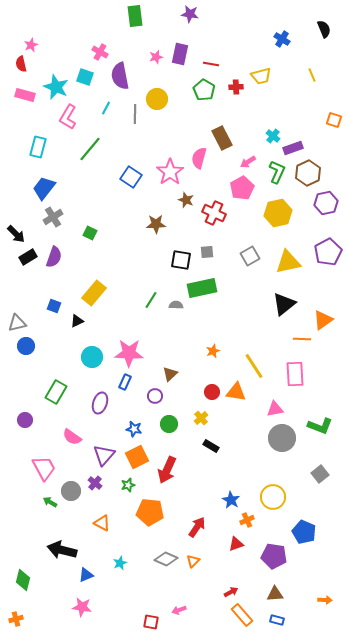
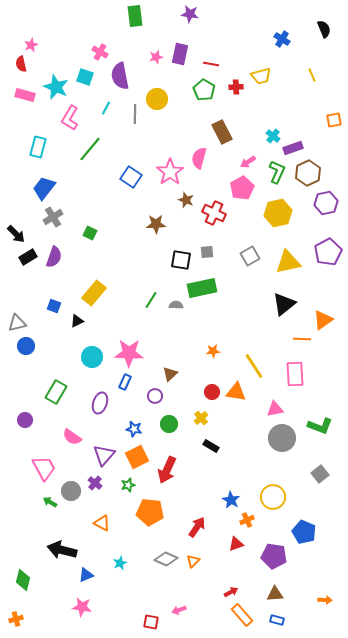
pink L-shape at (68, 117): moved 2 px right, 1 px down
orange square at (334, 120): rotated 28 degrees counterclockwise
brown rectangle at (222, 138): moved 6 px up
orange star at (213, 351): rotated 16 degrees clockwise
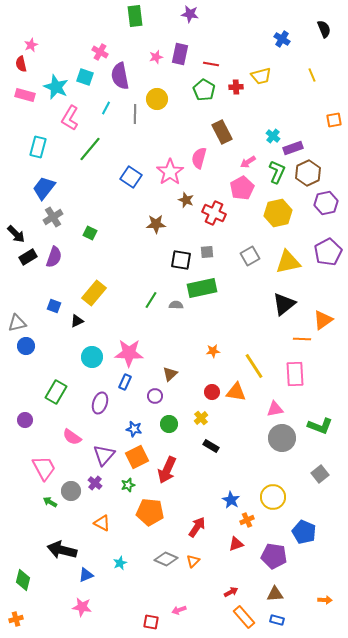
orange rectangle at (242, 615): moved 2 px right, 2 px down
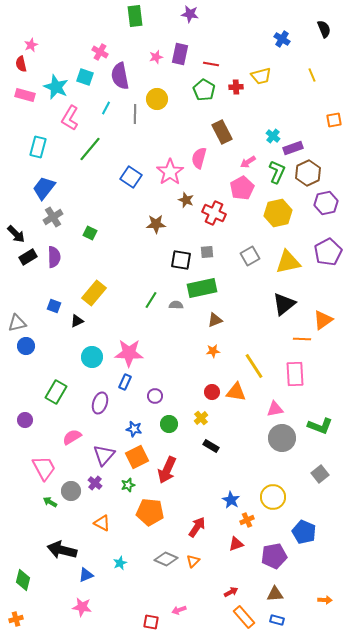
purple semicircle at (54, 257): rotated 20 degrees counterclockwise
brown triangle at (170, 374): moved 45 px right, 54 px up; rotated 21 degrees clockwise
pink semicircle at (72, 437): rotated 114 degrees clockwise
purple pentagon at (274, 556): rotated 20 degrees counterclockwise
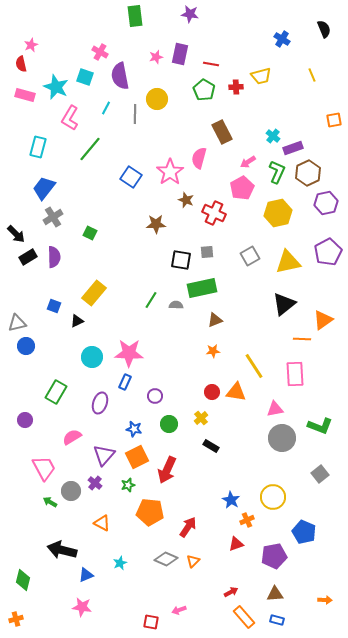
red arrow at (197, 527): moved 9 px left
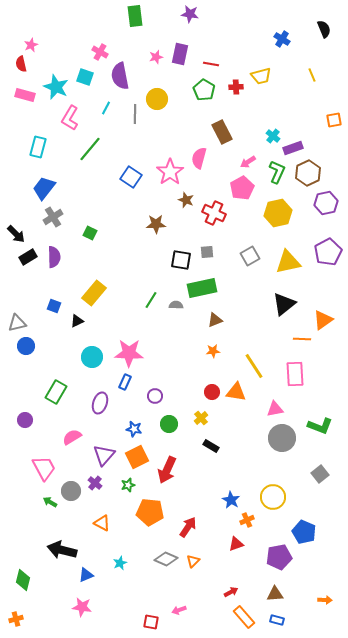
purple pentagon at (274, 556): moved 5 px right, 1 px down
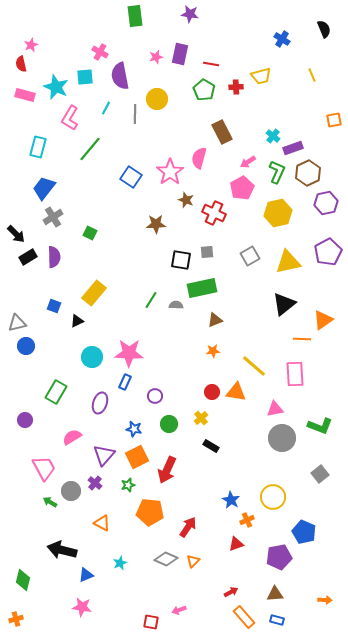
cyan square at (85, 77): rotated 24 degrees counterclockwise
yellow line at (254, 366): rotated 16 degrees counterclockwise
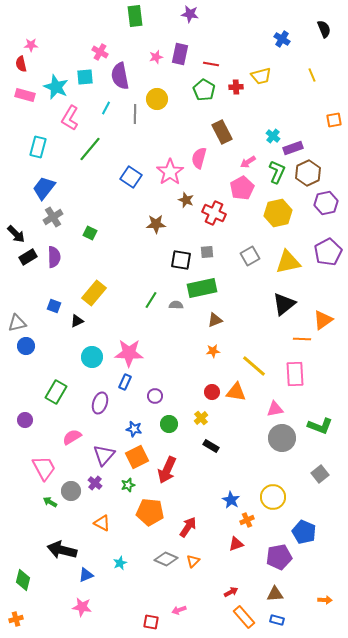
pink star at (31, 45): rotated 24 degrees clockwise
